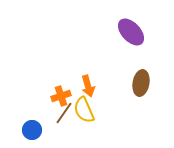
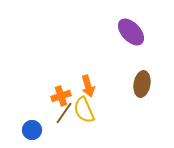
brown ellipse: moved 1 px right, 1 px down
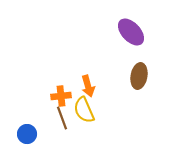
brown ellipse: moved 3 px left, 8 px up
orange cross: rotated 12 degrees clockwise
brown line: moved 2 px left, 5 px down; rotated 55 degrees counterclockwise
blue circle: moved 5 px left, 4 px down
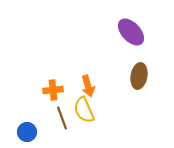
orange cross: moved 8 px left, 6 px up
blue circle: moved 2 px up
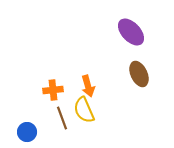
brown ellipse: moved 2 px up; rotated 35 degrees counterclockwise
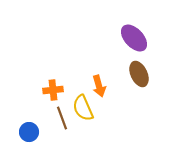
purple ellipse: moved 3 px right, 6 px down
orange arrow: moved 11 px right
yellow semicircle: moved 1 px left, 2 px up
blue circle: moved 2 px right
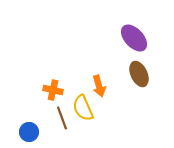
orange cross: rotated 18 degrees clockwise
